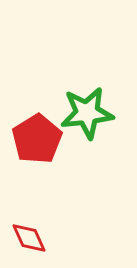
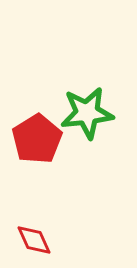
red diamond: moved 5 px right, 2 px down
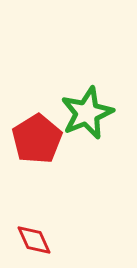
green star: rotated 16 degrees counterclockwise
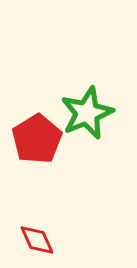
red diamond: moved 3 px right
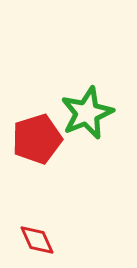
red pentagon: rotated 15 degrees clockwise
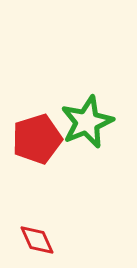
green star: moved 9 px down
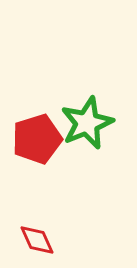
green star: moved 1 px down
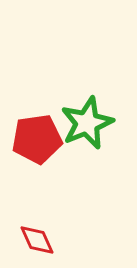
red pentagon: rotated 9 degrees clockwise
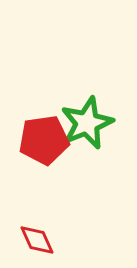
red pentagon: moved 7 px right, 1 px down
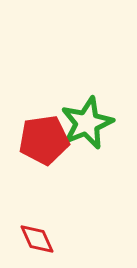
red diamond: moved 1 px up
